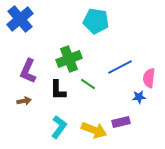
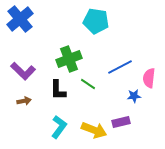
purple L-shape: moved 5 px left; rotated 70 degrees counterclockwise
blue star: moved 5 px left, 1 px up
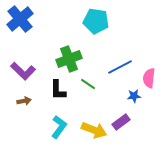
purple rectangle: rotated 24 degrees counterclockwise
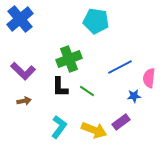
green line: moved 1 px left, 7 px down
black L-shape: moved 2 px right, 3 px up
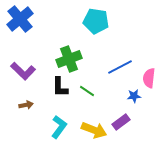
brown arrow: moved 2 px right, 4 px down
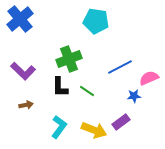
pink semicircle: rotated 60 degrees clockwise
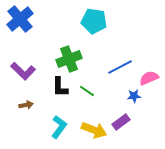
cyan pentagon: moved 2 px left
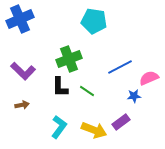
blue cross: rotated 16 degrees clockwise
brown arrow: moved 4 px left
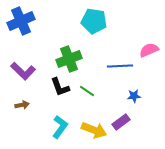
blue cross: moved 1 px right, 2 px down
blue line: moved 1 px up; rotated 25 degrees clockwise
pink semicircle: moved 28 px up
black L-shape: rotated 20 degrees counterclockwise
cyan L-shape: moved 1 px right
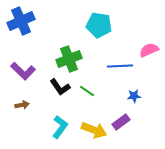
cyan pentagon: moved 5 px right, 4 px down
black L-shape: rotated 15 degrees counterclockwise
